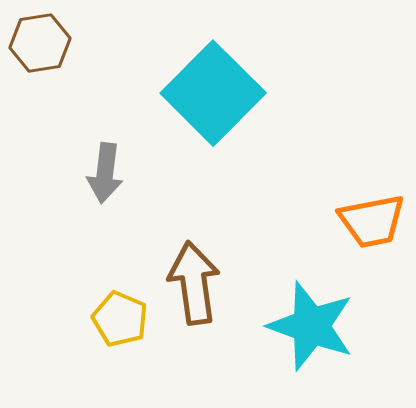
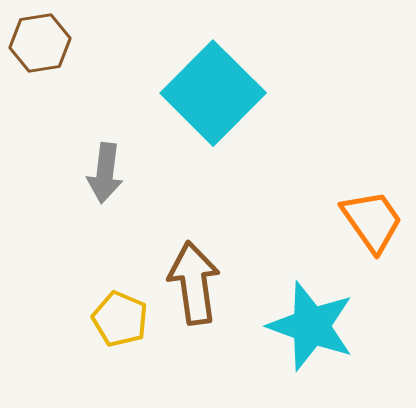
orange trapezoid: rotated 114 degrees counterclockwise
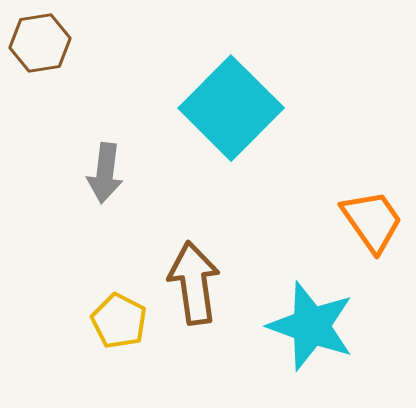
cyan square: moved 18 px right, 15 px down
yellow pentagon: moved 1 px left, 2 px down; rotated 4 degrees clockwise
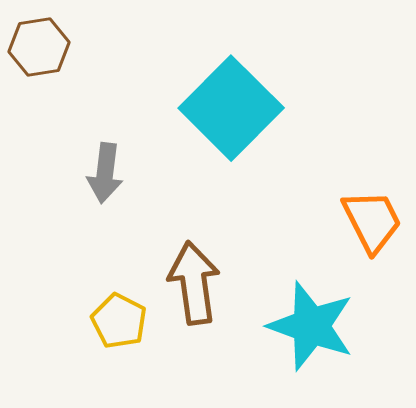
brown hexagon: moved 1 px left, 4 px down
orange trapezoid: rotated 8 degrees clockwise
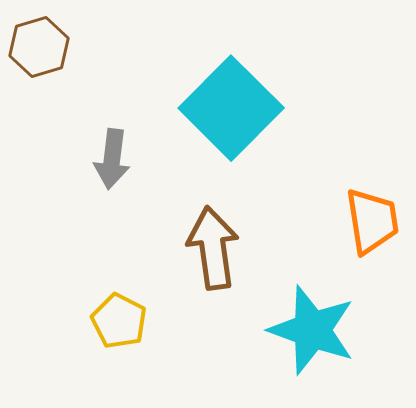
brown hexagon: rotated 8 degrees counterclockwise
gray arrow: moved 7 px right, 14 px up
orange trapezoid: rotated 18 degrees clockwise
brown arrow: moved 19 px right, 35 px up
cyan star: moved 1 px right, 4 px down
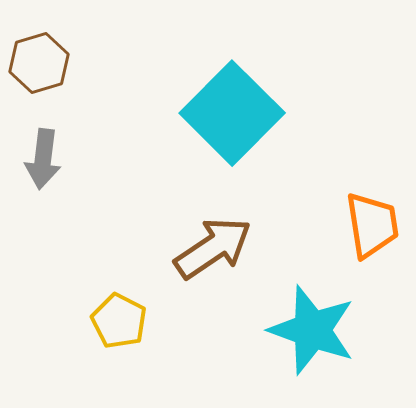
brown hexagon: moved 16 px down
cyan square: moved 1 px right, 5 px down
gray arrow: moved 69 px left
orange trapezoid: moved 4 px down
brown arrow: rotated 64 degrees clockwise
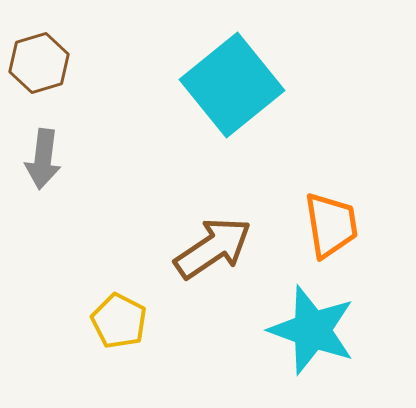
cyan square: moved 28 px up; rotated 6 degrees clockwise
orange trapezoid: moved 41 px left
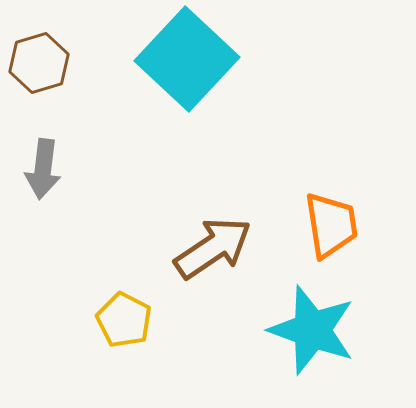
cyan square: moved 45 px left, 26 px up; rotated 8 degrees counterclockwise
gray arrow: moved 10 px down
yellow pentagon: moved 5 px right, 1 px up
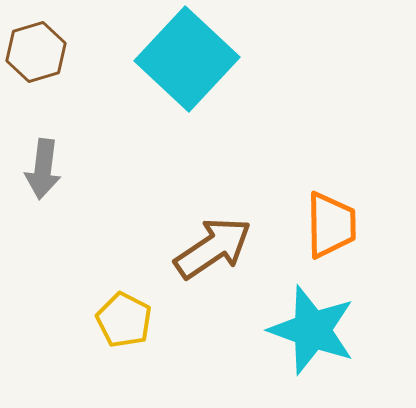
brown hexagon: moved 3 px left, 11 px up
orange trapezoid: rotated 8 degrees clockwise
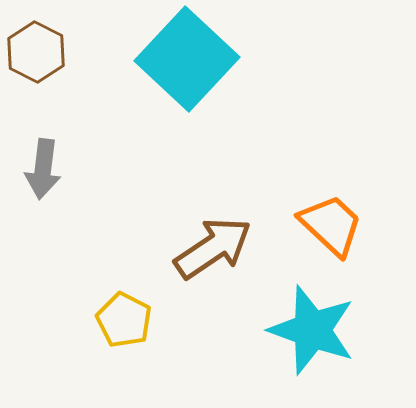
brown hexagon: rotated 16 degrees counterclockwise
orange trapezoid: rotated 46 degrees counterclockwise
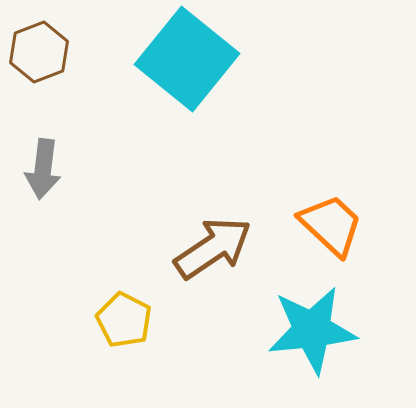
brown hexagon: moved 3 px right; rotated 12 degrees clockwise
cyan square: rotated 4 degrees counterclockwise
cyan star: rotated 26 degrees counterclockwise
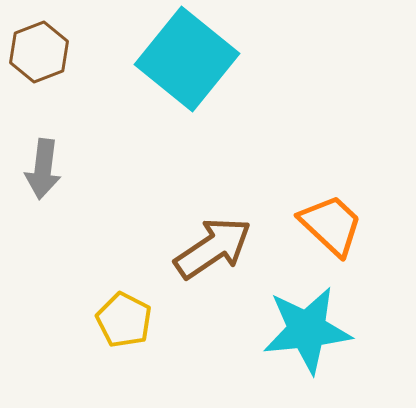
cyan star: moved 5 px left
